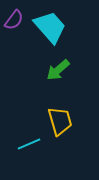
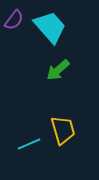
yellow trapezoid: moved 3 px right, 9 px down
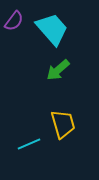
purple semicircle: moved 1 px down
cyan trapezoid: moved 2 px right, 2 px down
yellow trapezoid: moved 6 px up
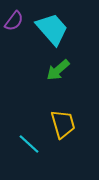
cyan line: rotated 65 degrees clockwise
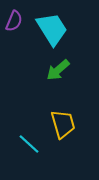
purple semicircle: rotated 15 degrees counterclockwise
cyan trapezoid: rotated 9 degrees clockwise
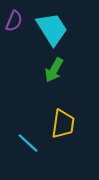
green arrow: moved 4 px left; rotated 20 degrees counterclockwise
yellow trapezoid: rotated 24 degrees clockwise
cyan line: moved 1 px left, 1 px up
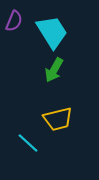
cyan trapezoid: moved 3 px down
yellow trapezoid: moved 5 px left, 5 px up; rotated 68 degrees clockwise
